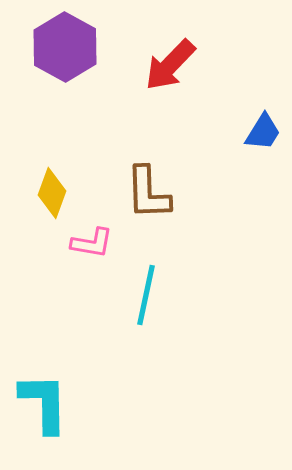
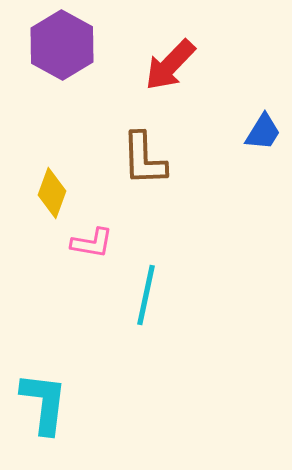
purple hexagon: moved 3 px left, 2 px up
brown L-shape: moved 4 px left, 34 px up
cyan L-shape: rotated 8 degrees clockwise
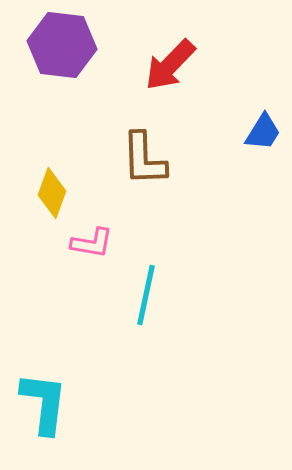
purple hexagon: rotated 22 degrees counterclockwise
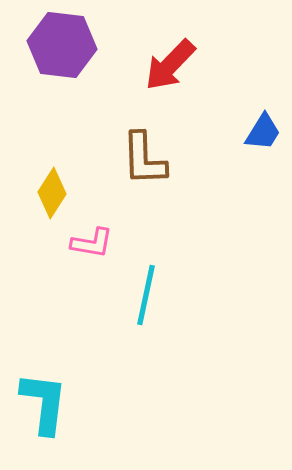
yellow diamond: rotated 12 degrees clockwise
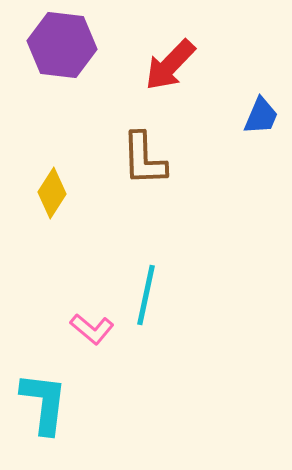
blue trapezoid: moved 2 px left, 16 px up; rotated 9 degrees counterclockwise
pink L-shape: moved 86 px down; rotated 30 degrees clockwise
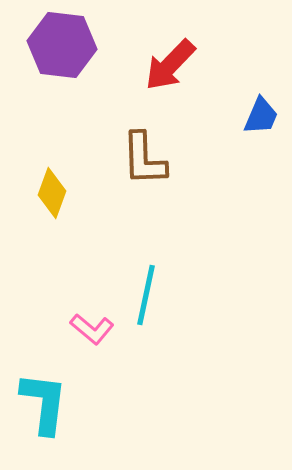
yellow diamond: rotated 12 degrees counterclockwise
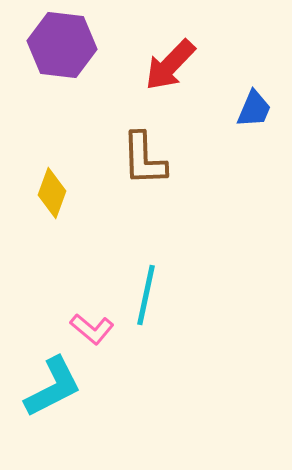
blue trapezoid: moved 7 px left, 7 px up
cyan L-shape: moved 9 px right, 16 px up; rotated 56 degrees clockwise
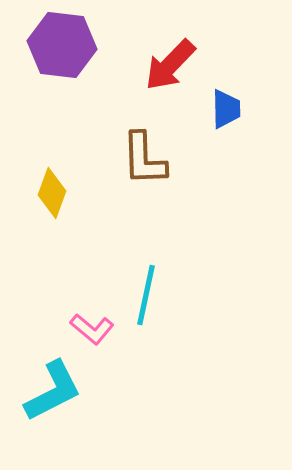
blue trapezoid: moved 28 px left; rotated 24 degrees counterclockwise
cyan L-shape: moved 4 px down
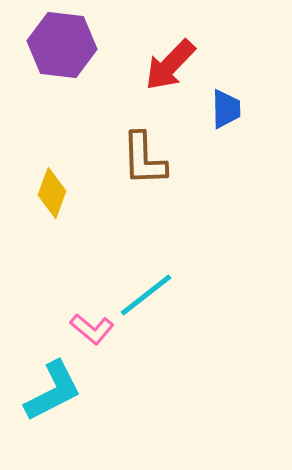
cyan line: rotated 40 degrees clockwise
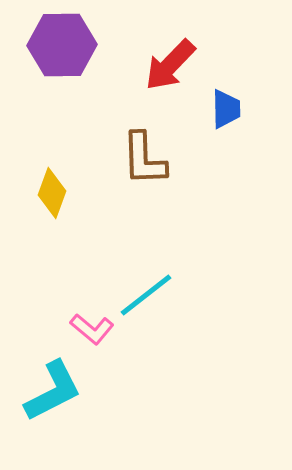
purple hexagon: rotated 8 degrees counterclockwise
